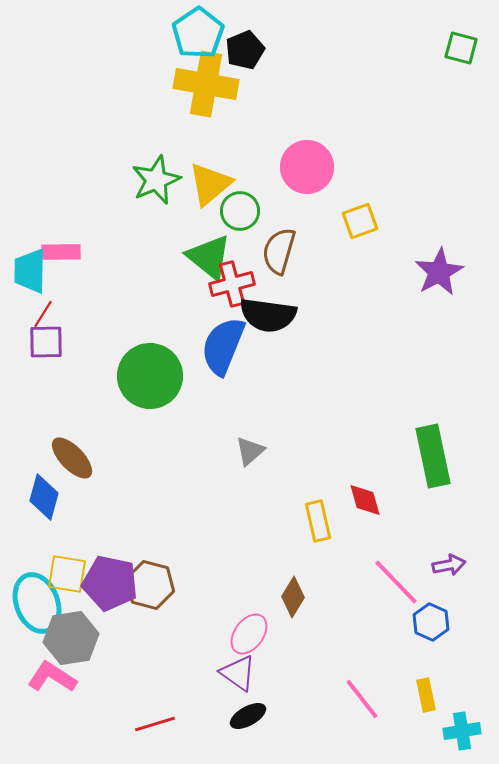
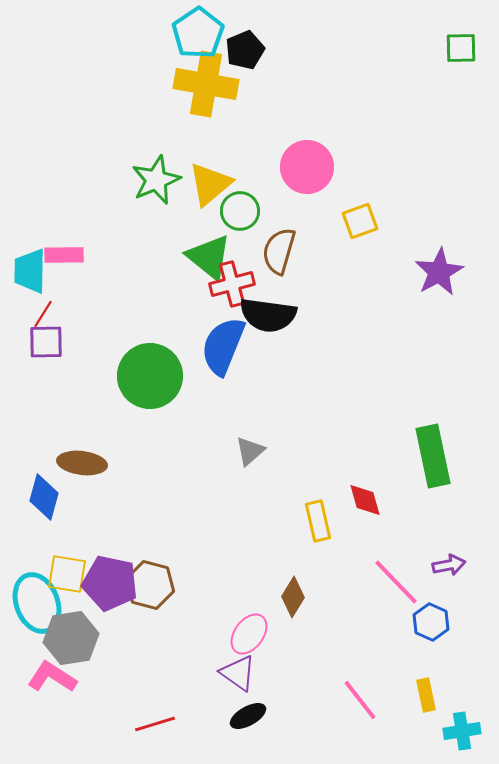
green square at (461, 48): rotated 16 degrees counterclockwise
pink rectangle at (61, 252): moved 3 px right, 3 px down
brown ellipse at (72, 458): moved 10 px right, 5 px down; rotated 39 degrees counterclockwise
pink line at (362, 699): moved 2 px left, 1 px down
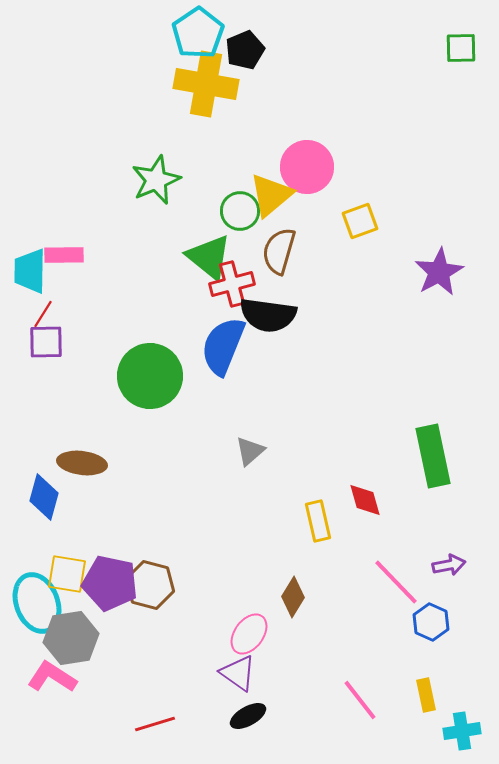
yellow triangle at (210, 184): moved 61 px right, 11 px down
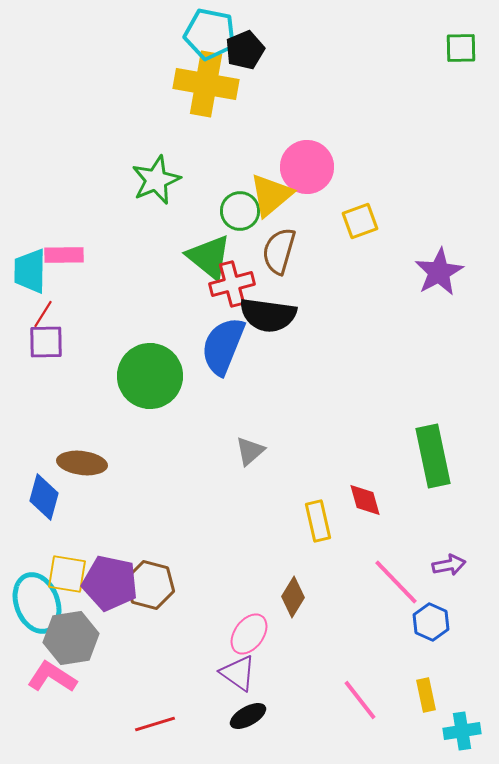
cyan pentagon at (198, 33): moved 12 px right, 1 px down; rotated 27 degrees counterclockwise
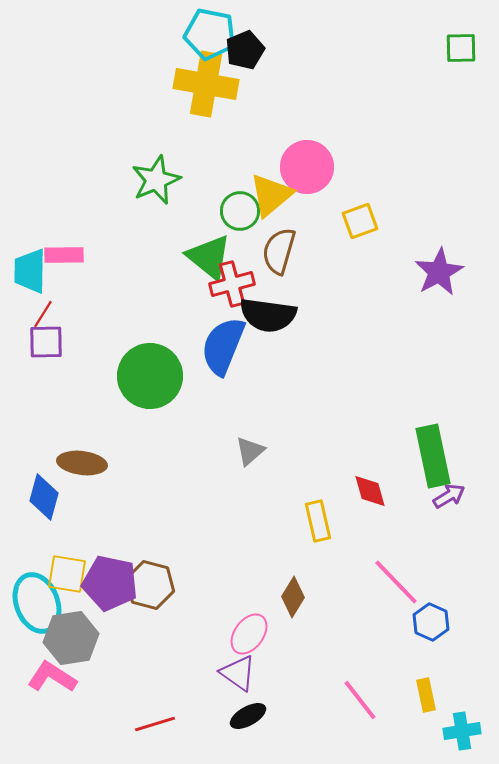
red diamond at (365, 500): moved 5 px right, 9 px up
purple arrow at (449, 565): moved 69 px up; rotated 20 degrees counterclockwise
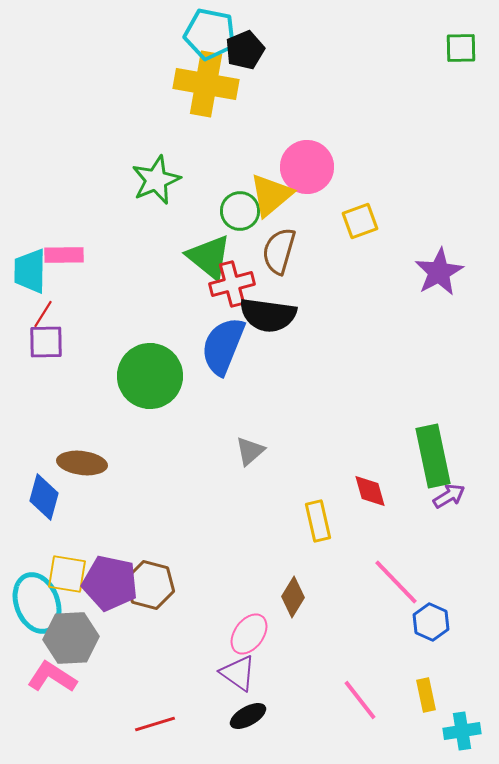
gray hexagon at (71, 638): rotated 6 degrees clockwise
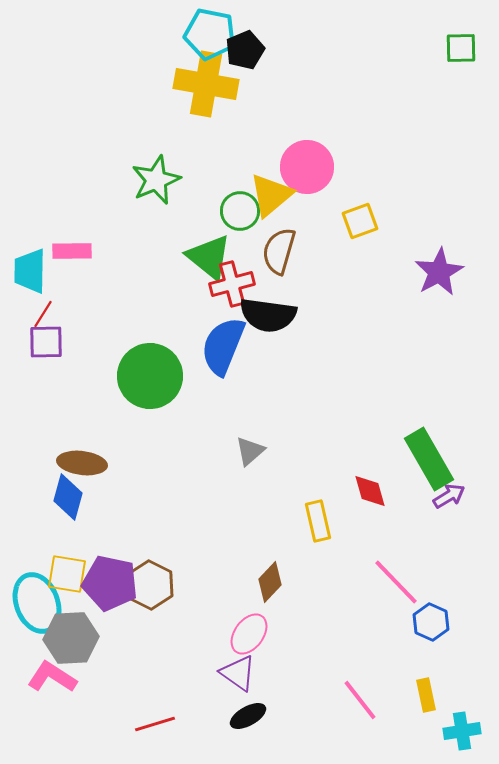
pink rectangle at (64, 255): moved 8 px right, 4 px up
green rectangle at (433, 456): moved 4 px left, 3 px down; rotated 18 degrees counterclockwise
blue diamond at (44, 497): moved 24 px right
brown hexagon at (150, 585): rotated 12 degrees clockwise
brown diamond at (293, 597): moved 23 px left, 15 px up; rotated 12 degrees clockwise
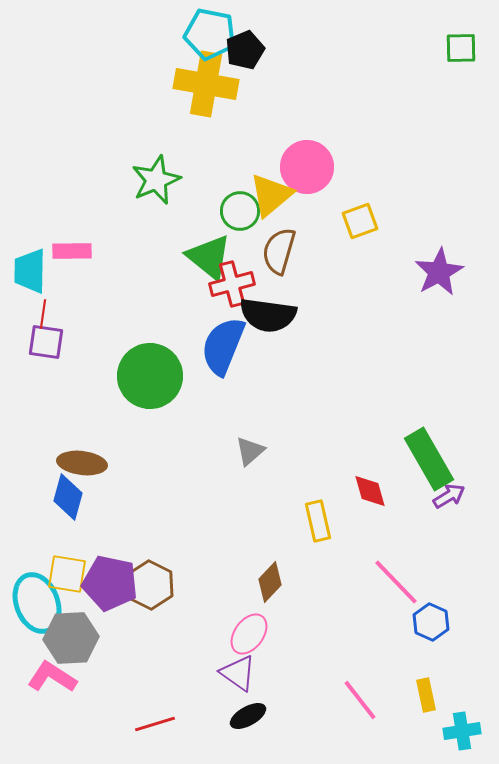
red line at (43, 314): rotated 24 degrees counterclockwise
purple square at (46, 342): rotated 9 degrees clockwise
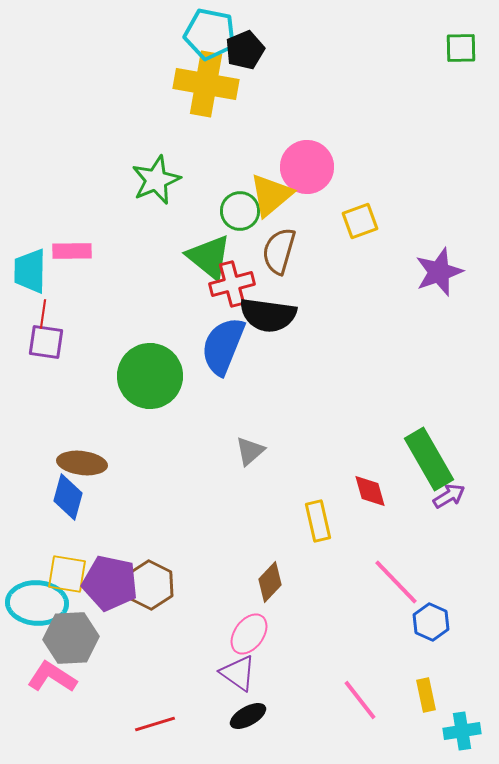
purple star at (439, 272): rotated 9 degrees clockwise
cyan ellipse at (37, 603): rotated 66 degrees counterclockwise
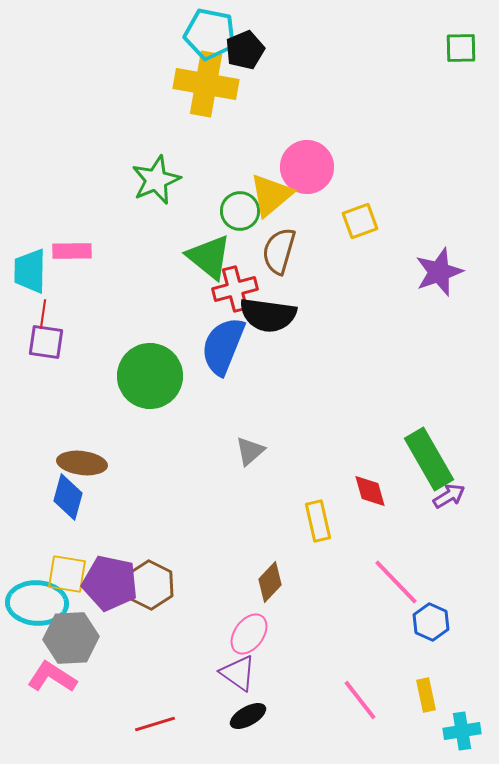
red cross at (232, 284): moved 3 px right, 5 px down
